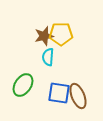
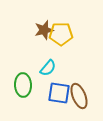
brown star: moved 6 px up
cyan semicircle: moved 11 px down; rotated 144 degrees counterclockwise
green ellipse: rotated 35 degrees counterclockwise
brown ellipse: moved 1 px right
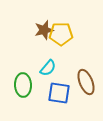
brown ellipse: moved 7 px right, 14 px up
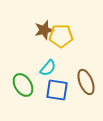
yellow pentagon: moved 2 px down
green ellipse: rotated 30 degrees counterclockwise
blue square: moved 2 px left, 3 px up
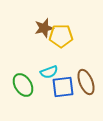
brown star: moved 2 px up
cyan semicircle: moved 1 px right, 4 px down; rotated 30 degrees clockwise
blue square: moved 6 px right, 3 px up; rotated 15 degrees counterclockwise
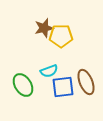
cyan semicircle: moved 1 px up
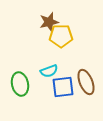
brown star: moved 5 px right, 6 px up
green ellipse: moved 3 px left, 1 px up; rotated 20 degrees clockwise
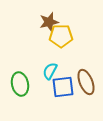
cyan semicircle: moved 1 px right; rotated 138 degrees clockwise
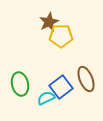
brown star: rotated 12 degrees counterclockwise
cyan semicircle: moved 4 px left, 27 px down; rotated 36 degrees clockwise
brown ellipse: moved 3 px up
blue square: moved 2 px left; rotated 30 degrees counterclockwise
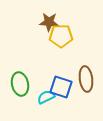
brown star: rotated 30 degrees clockwise
brown ellipse: rotated 15 degrees clockwise
blue square: rotated 35 degrees counterclockwise
cyan semicircle: moved 1 px up
